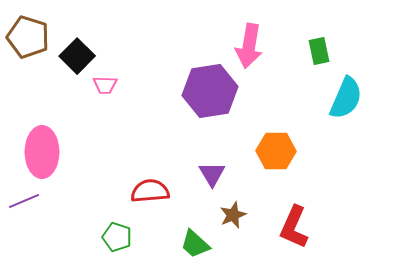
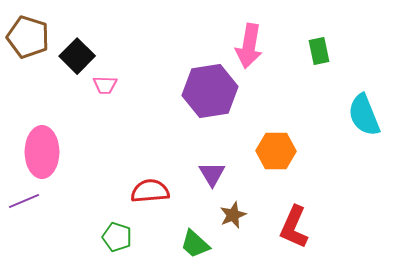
cyan semicircle: moved 18 px right, 17 px down; rotated 135 degrees clockwise
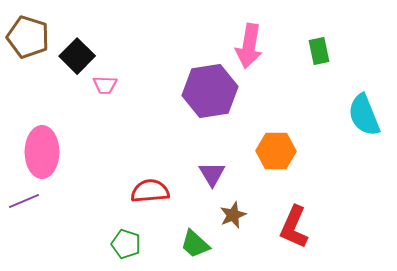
green pentagon: moved 9 px right, 7 px down
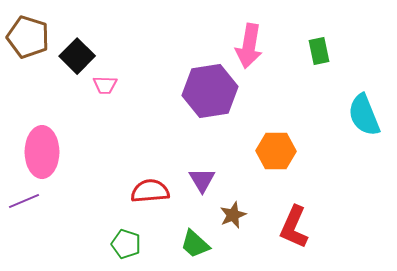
purple triangle: moved 10 px left, 6 px down
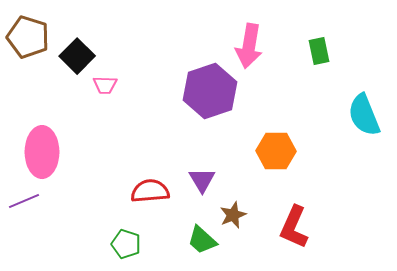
purple hexagon: rotated 10 degrees counterclockwise
green trapezoid: moved 7 px right, 4 px up
